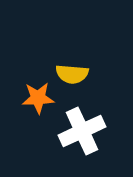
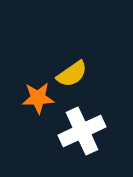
yellow semicircle: rotated 40 degrees counterclockwise
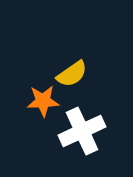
orange star: moved 5 px right, 3 px down
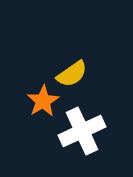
orange star: rotated 28 degrees counterclockwise
